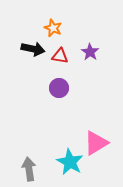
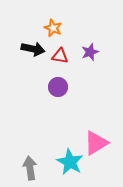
purple star: rotated 18 degrees clockwise
purple circle: moved 1 px left, 1 px up
gray arrow: moved 1 px right, 1 px up
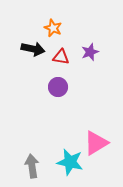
red triangle: moved 1 px right, 1 px down
cyan star: rotated 16 degrees counterclockwise
gray arrow: moved 2 px right, 2 px up
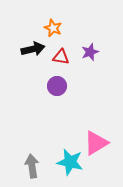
black arrow: rotated 25 degrees counterclockwise
purple circle: moved 1 px left, 1 px up
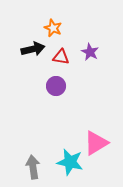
purple star: rotated 24 degrees counterclockwise
purple circle: moved 1 px left
gray arrow: moved 1 px right, 1 px down
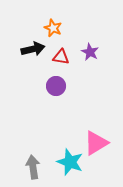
cyan star: rotated 8 degrees clockwise
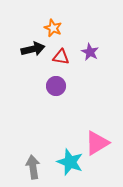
pink triangle: moved 1 px right
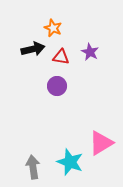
purple circle: moved 1 px right
pink triangle: moved 4 px right
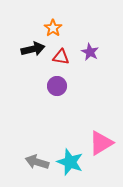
orange star: rotated 12 degrees clockwise
gray arrow: moved 4 px right, 5 px up; rotated 65 degrees counterclockwise
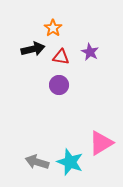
purple circle: moved 2 px right, 1 px up
